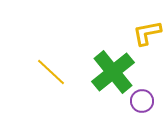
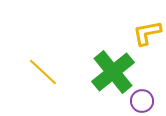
yellow line: moved 8 px left
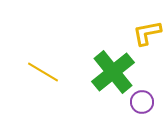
yellow line: rotated 12 degrees counterclockwise
purple circle: moved 1 px down
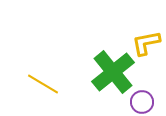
yellow L-shape: moved 1 px left, 10 px down
yellow line: moved 12 px down
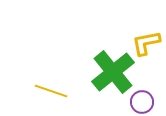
yellow line: moved 8 px right, 7 px down; rotated 12 degrees counterclockwise
